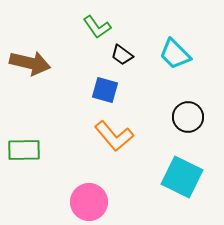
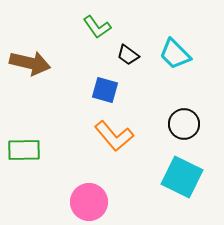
black trapezoid: moved 6 px right
black circle: moved 4 px left, 7 px down
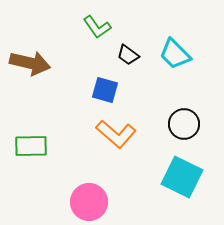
orange L-shape: moved 2 px right, 2 px up; rotated 9 degrees counterclockwise
green rectangle: moved 7 px right, 4 px up
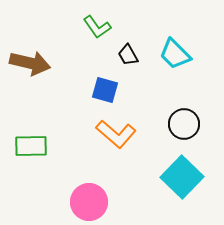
black trapezoid: rotated 25 degrees clockwise
cyan square: rotated 18 degrees clockwise
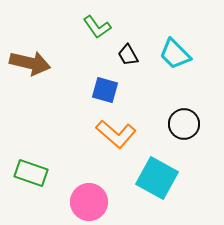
green rectangle: moved 27 px down; rotated 20 degrees clockwise
cyan square: moved 25 px left, 1 px down; rotated 15 degrees counterclockwise
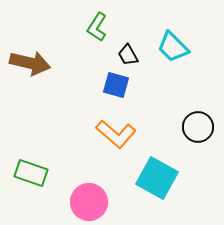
green L-shape: rotated 68 degrees clockwise
cyan trapezoid: moved 2 px left, 7 px up
blue square: moved 11 px right, 5 px up
black circle: moved 14 px right, 3 px down
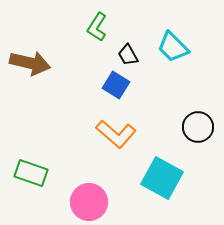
blue square: rotated 16 degrees clockwise
cyan square: moved 5 px right
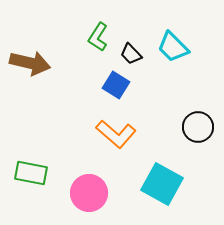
green L-shape: moved 1 px right, 10 px down
black trapezoid: moved 3 px right, 1 px up; rotated 15 degrees counterclockwise
green rectangle: rotated 8 degrees counterclockwise
cyan square: moved 6 px down
pink circle: moved 9 px up
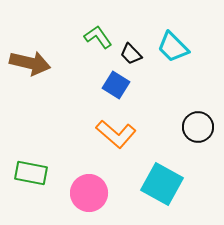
green L-shape: rotated 112 degrees clockwise
